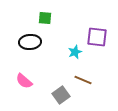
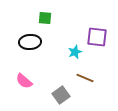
brown line: moved 2 px right, 2 px up
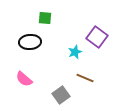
purple square: rotated 30 degrees clockwise
pink semicircle: moved 2 px up
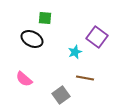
black ellipse: moved 2 px right, 3 px up; rotated 30 degrees clockwise
brown line: rotated 12 degrees counterclockwise
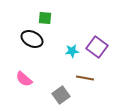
purple square: moved 10 px down
cyan star: moved 3 px left, 1 px up; rotated 16 degrees clockwise
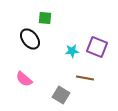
black ellipse: moved 2 px left; rotated 25 degrees clockwise
purple square: rotated 15 degrees counterclockwise
gray square: rotated 24 degrees counterclockwise
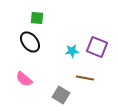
green square: moved 8 px left
black ellipse: moved 3 px down
